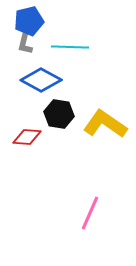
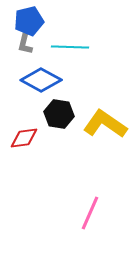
red diamond: moved 3 px left, 1 px down; rotated 12 degrees counterclockwise
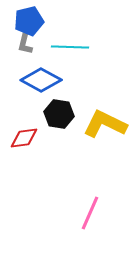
yellow L-shape: rotated 9 degrees counterclockwise
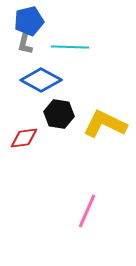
pink line: moved 3 px left, 2 px up
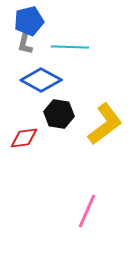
yellow L-shape: rotated 117 degrees clockwise
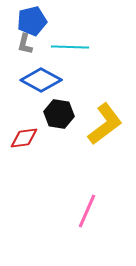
blue pentagon: moved 3 px right
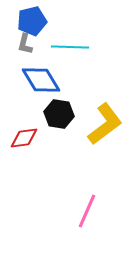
blue diamond: rotated 30 degrees clockwise
